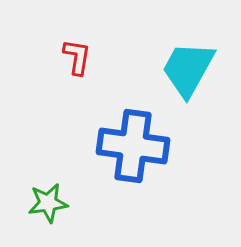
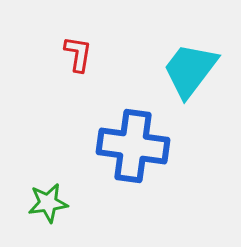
red L-shape: moved 1 px right, 3 px up
cyan trapezoid: moved 2 px right, 1 px down; rotated 8 degrees clockwise
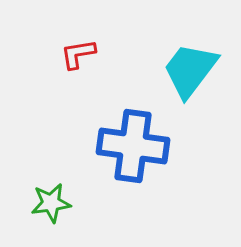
red L-shape: rotated 108 degrees counterclockwise
green star: moved 3 px right
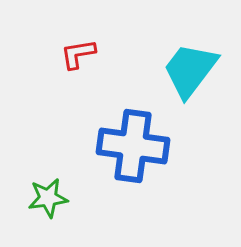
green star: moved 3 px left, 5 px up
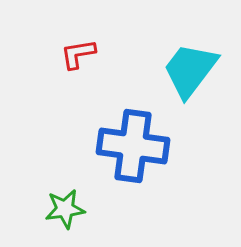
green star: moved 17 px right, 11 px down
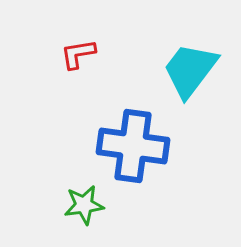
green star: moved 19 px right, 4 px up
